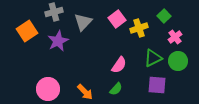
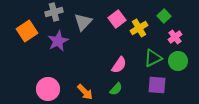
yellow cross: rotated 12 degrees counterclockwise
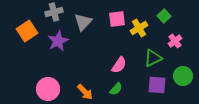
pink square: rotated 30 degrees clockwise
pink cross: moved 4 px down
green circle: moved 5 px right, 15 px down
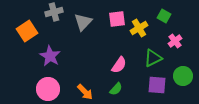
green square: rotated 16 degrees counterclockwise
purple star: moved 8 px left, 15 px down; rotated 15 degrees counterclockwise
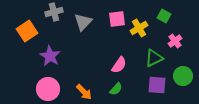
green triangle: moved 1 px right
orange arrow: moved 1 px left
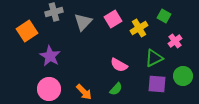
pink square: moved 4 px left; rotated 24 degrees counterclockwise
pink semicircle: rotated 84 degrees clockwise
purple square: moved 1 px up
pink circle: moved 1 px right
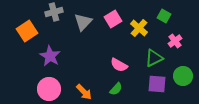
yellow cross: rotated 18 degrees counterclockwise
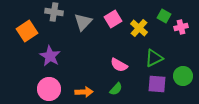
gray cross: rotated 24 degrees clockwise
pink cross: moved 6 px right, 14 px up; rotated 24 degrees clockwise
orange arrow: rotated 48 degrees counterclockwise
